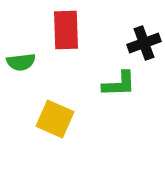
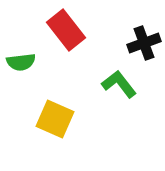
red rectangle: rotated 36 degrees counterclockwise
green L-shape: rotated 126 degrees counterclockwise
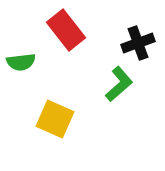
black cross: moved 6 px left
green L-shape: rotated 87 degrees clockwise
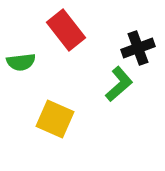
black cross: moved 5 px down
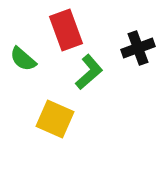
red rectangle: rotated 18 degrees clockwise
green semicircle: moved 2 px right, 3 px up; rotated 48 degrees clockwise
green L-shape: moved 30 px left, 12 px up
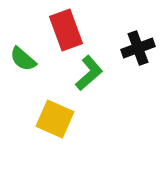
green L-shape: moved 1 px down
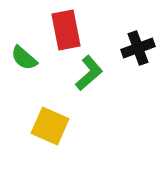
red rectangle: rotated 9 degrees clockwise
green semicircle: moved 1 px right, 1 px up
yellow square: moved 5 px left, 7 px down
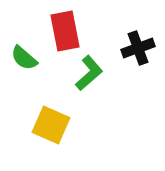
red rectangle: moved 1 px left, 1 px down
yellow square: moved 1 px right, 1 px up
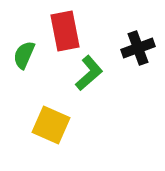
green semicircle: moved 3 px up; rotated 72 degrees clockwise
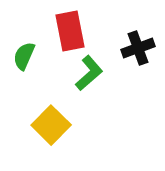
red rectangle: moved 5 px right
green semicircle: moved 1 px down
yellow square: rotated 21 degrees clockwise
